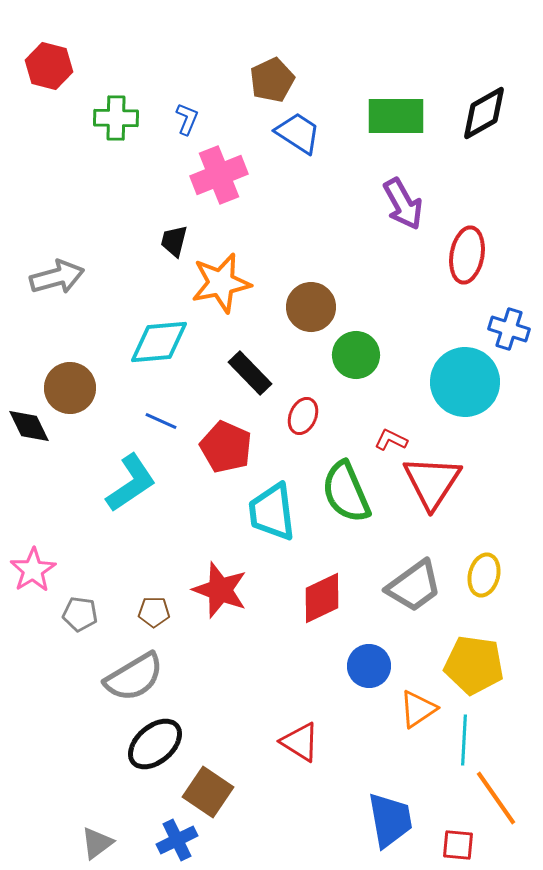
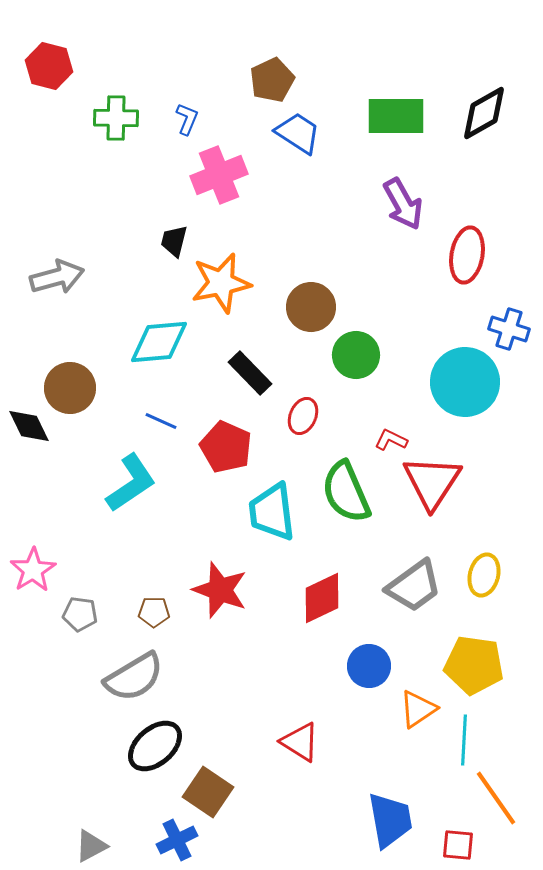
black ellipse at (155, 744): moved 2 px down
gray triangle at (97, 843): moved 6 px left, 3 px down; rotated 9 degrees clockwise
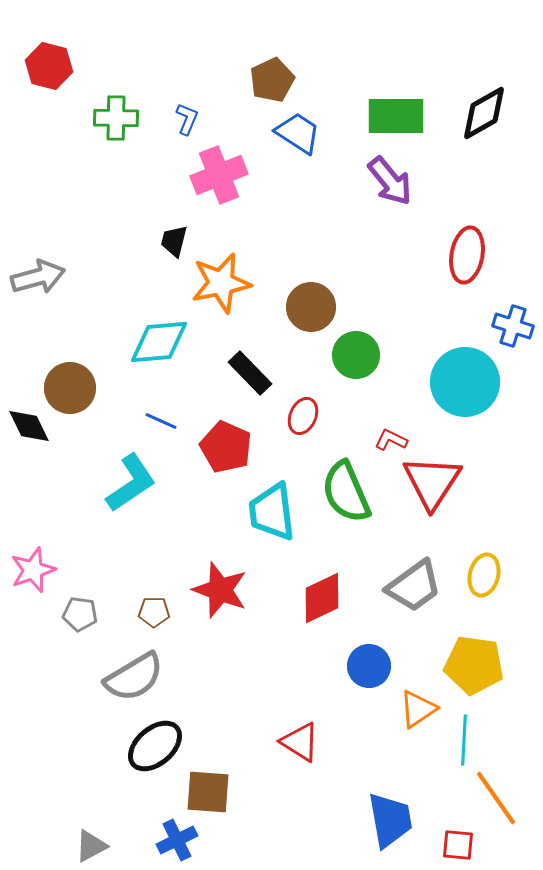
purple arrow at (403, 204): moved 13 px left, 23 px up; rotated 10 degrees counterclockwise
gray arrow at (57, 277): moved 19 px left
blue cross at (509, 329): moved 4 px right, 3 px up
pink star at (33, 570): rotated 12 degrees clockwise
brown square at (208, 792): rotated 30 degrees counterclockwise
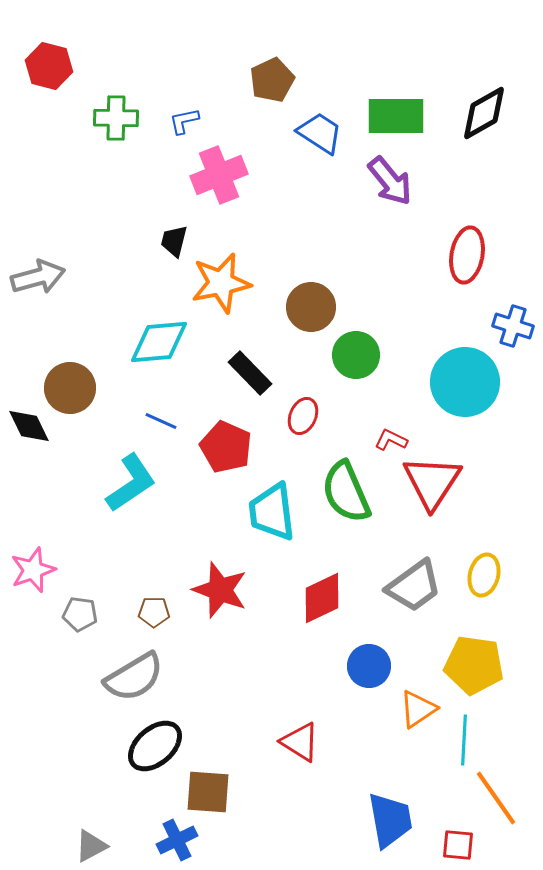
blue L-shape at (187, 119): moved 3 px left, 2 px down; rotated 124 degrees counterclockwise
blue trapezoid at (298, 133): moved 22 px right
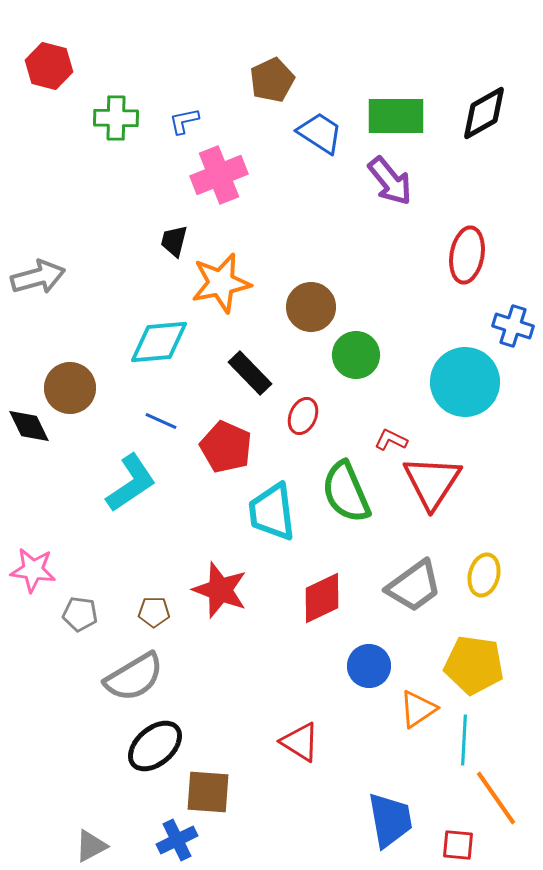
pink star at (33, 570): rotated 27 degrees clockwise
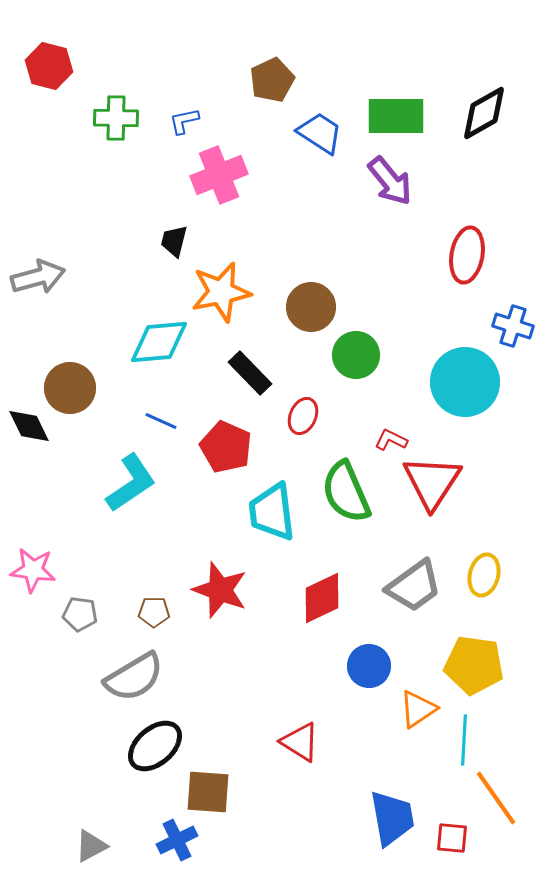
orange star at (221, 283): moved 9 px down
blue trapezoid at (390, 820): moved 2 px right, 2 px up
red square at (458, 845): moved 6 px left, 7 px up
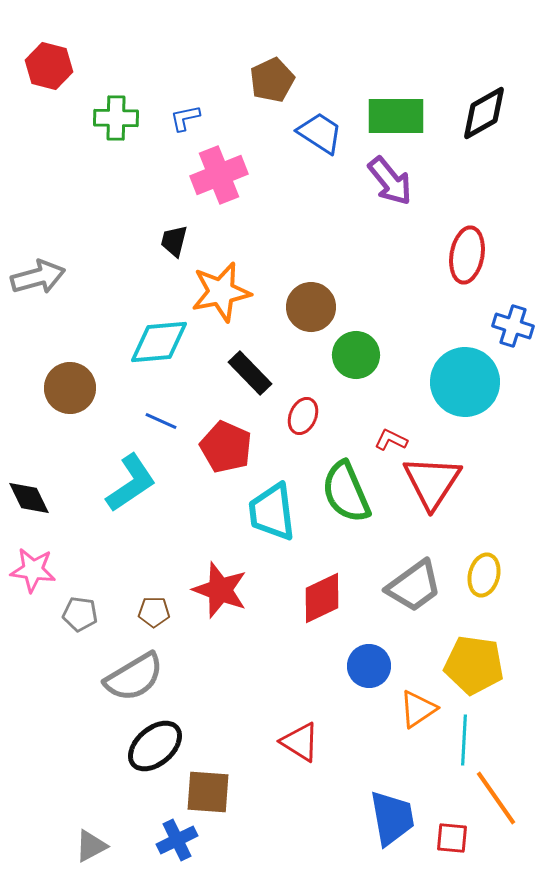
blue L-shape at (184, 121): moved 1 px right, 3 px up
black diamond at (29, 426): moved 72 px down
